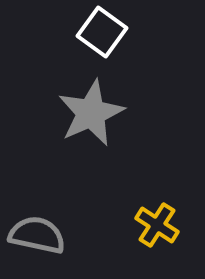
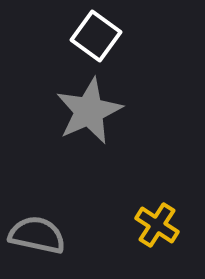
white square: moved 6 px left, 4 px down
gray star: moved 2 px left, 2 px up
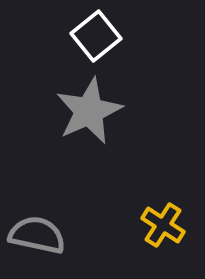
white square: rotated 15 degrees clockwise
yellow cross: moved 6 px right
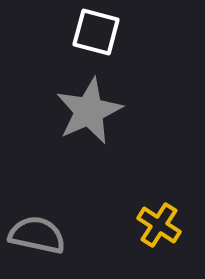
white square: moved 4 px up; rotated 36 degrees counterclockwise
yellow cross: moved 4 px left
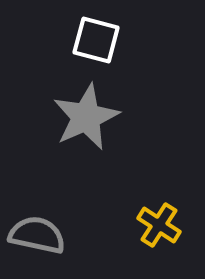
white square: moved 8 px down
gray star: moved 3 px left, 6 px down
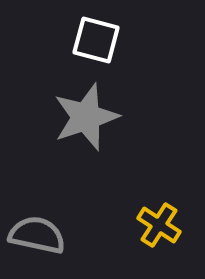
gray star: rotated 6 degrees clockwise
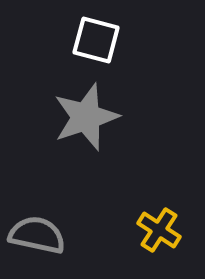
yellow cross: moved 5 px down
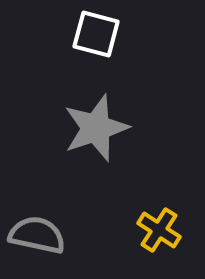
white square: moved 6 px up
gray star: moved 10 px right, 11 px down
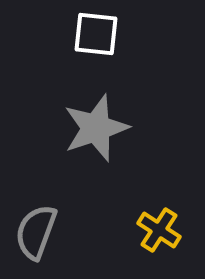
white square: rotated 9 degrees counterclockwise
gray semicircle: moved 1 px left, 3 px up; rotated 82 degrees counterclockwise
